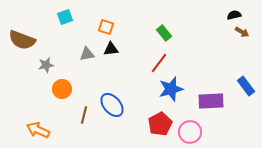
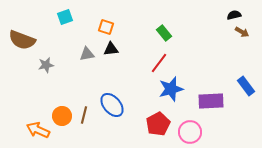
orange circle: moved 27 px down
red pentagon: moved 2 px left
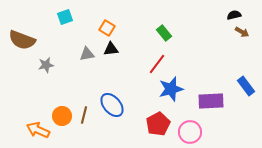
orange square: moved 1 px right, 1 px down; rotated 14 degrees clockwise
red line: moved 2 px left, 1 px down
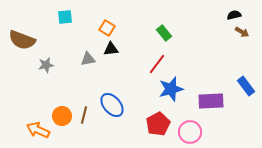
cyan square: rotated 14 degrees clockwise
gray triangle: moved 1 px right, 5 px down
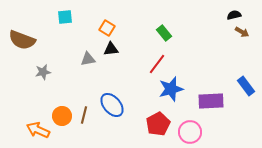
gray star: moved 3 px left, 7 px down
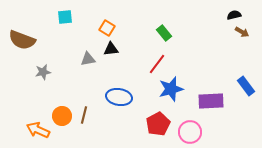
blue ellipse: moved 7 px right, 8 px up; rotated 40 degrees counterclockwise
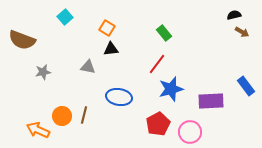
cyan square: rotated 35 degrees counterclockwise
gray triangle: moved 8 px down; rotated 21 degrees clockwise
